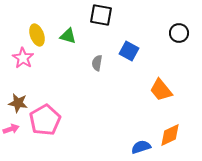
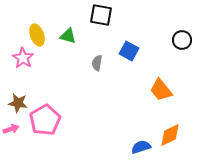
black circle: moved 3 px right, 7 px down
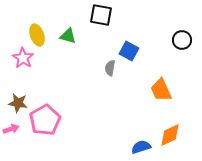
gray semicircle: moved 13 px right, 5 px down
orange trapezoid: rotated 15 degrees clockwise
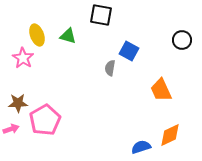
brown star: rotated 12 degrees counterclockwise
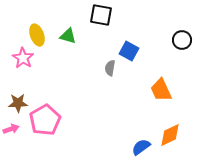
blue semicircle: rotated 18 degrees counterclockwise
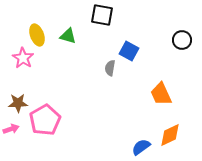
black square: moved 1 px right
orange trapezoid: moved 4 px down
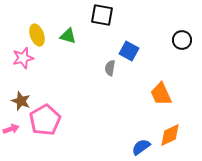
pink star: rotated 25 degrees clockwise
brown star: moved 3 px right, 2 px up; rotated 24 degrees clockwise
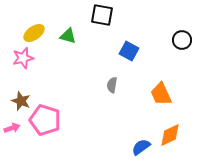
yellow ellipse: moved 3 px left, 2 px up; rotated 75 degrees clockwise
gray semicircle: moved 2 px right, 17 px down
pink pentagon: rotated 24 degrees counterclockwise
pink arrow: moved 1 px right, 1 px up
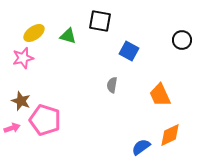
black square: moved 2 px left, 6 px down
orange trapezoid: moved 1 px left, 1 px down
